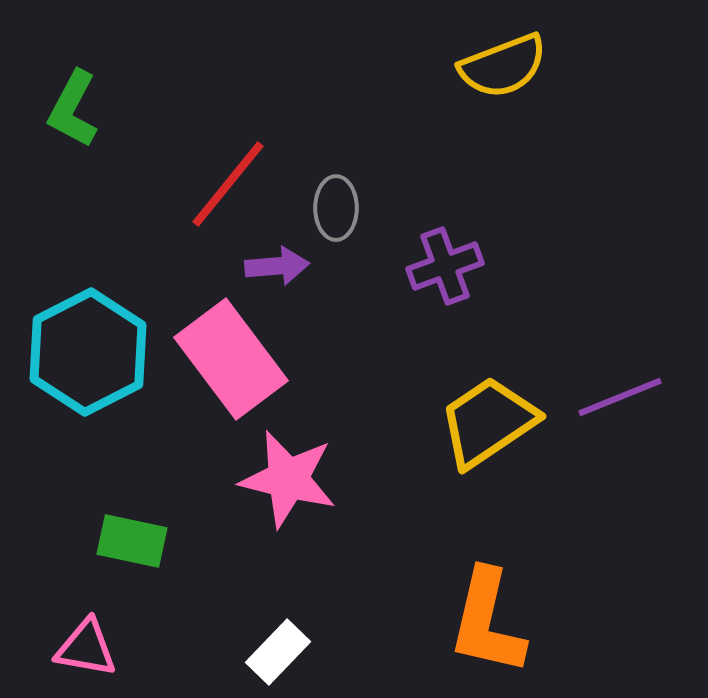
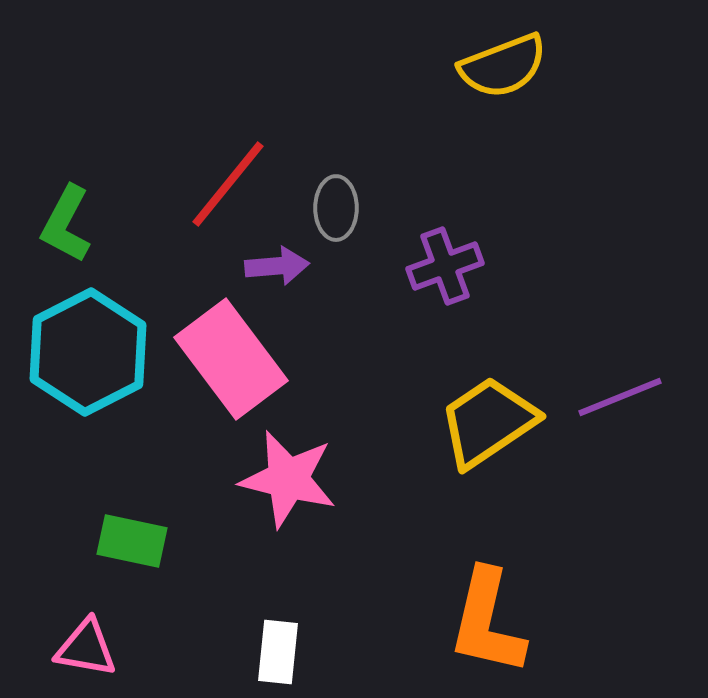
green L-shape: moved 7 px left, 115 px down
white rectangle: rotated 38 degrees counterclockwise
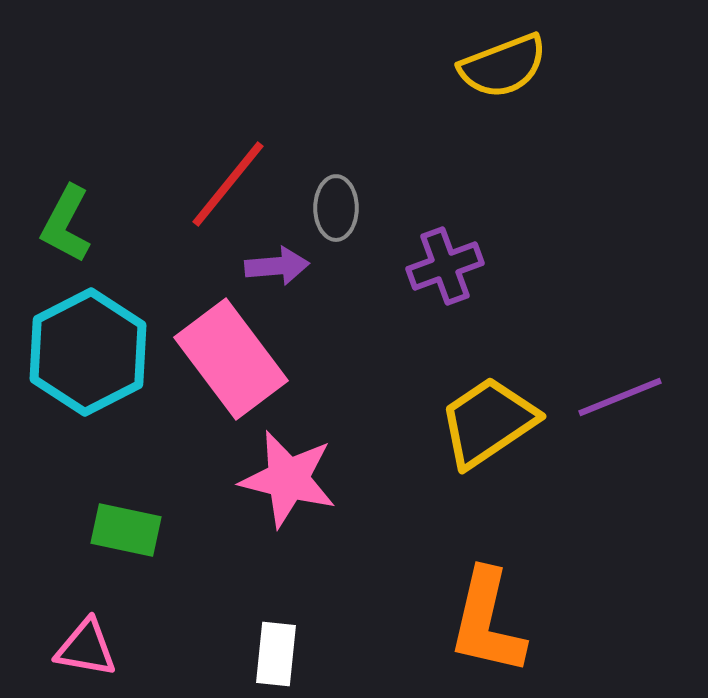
green rectangle: moved 6 px left, 11 px up
white rectangle: moved 2 px left, 2 px down
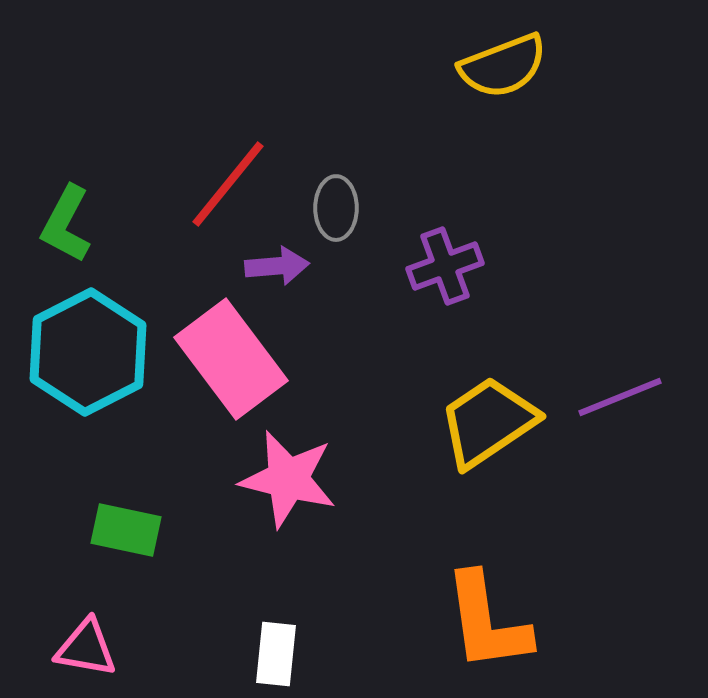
orange L-shape: rotated 21 degrees counterclockwise
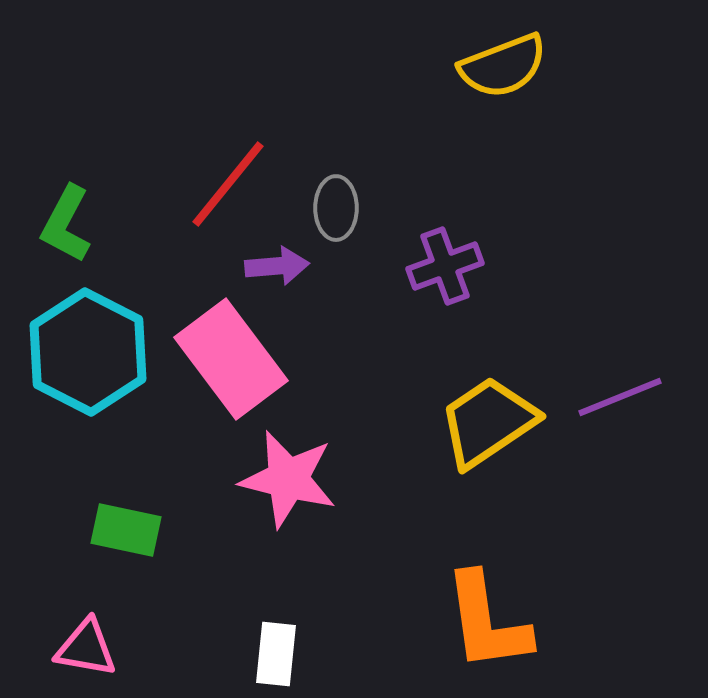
cyan hexagon: rotated 6 degrees counterclockwise
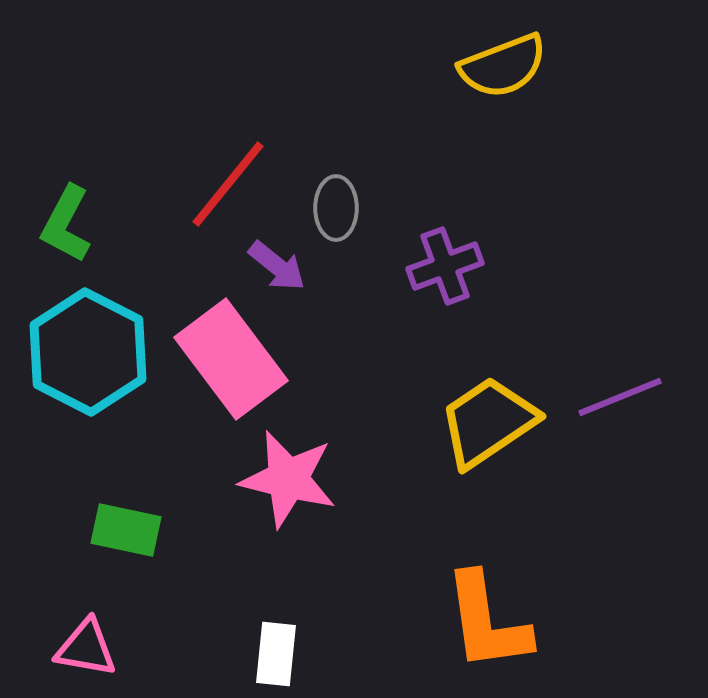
purple arrow: rotated 44 degrees clockwise
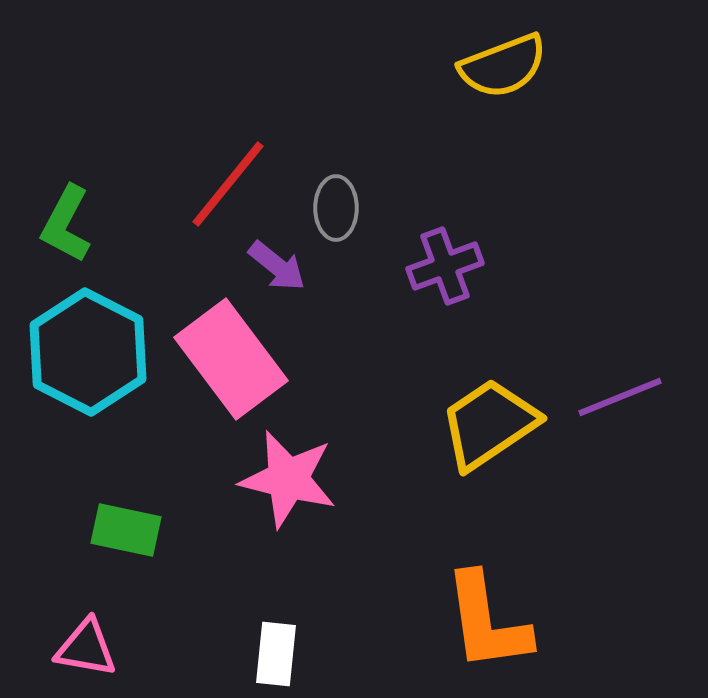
yellow trapezoid: moved 1 px right, 2 px down
